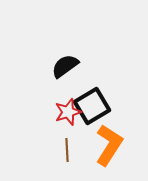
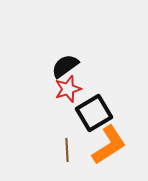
black square: moved 2 px right, 7 px down
red star: moved 23 px up
orange L-shape: rotated 24 degrees clockwise
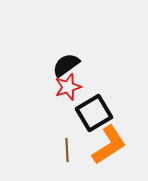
black semicircle: moved 1 px right, 1 px up
red star: moved 2 px up
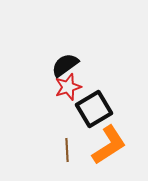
black semicircle: moved 1 px left
black square: moved 4 px up
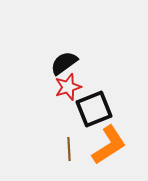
black semicircle: moved 1 px left, 2 px up
black square: rotated 9 degrees clockwise
brown line: moved 2 px right, 1 px up
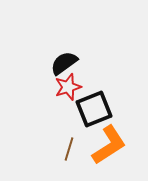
brown line: rotated 20 degrees clockwise
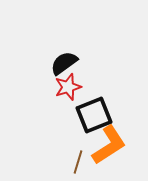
black square: moved 6 px down
brown line: moved 9 px right, 13 px down
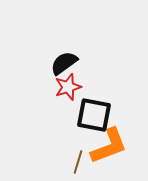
black square: rotated 33 degrees clockwise
orange L-shape: moved 1 px down; rotated 12 degrees clockwise
